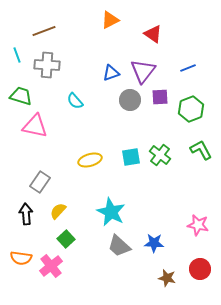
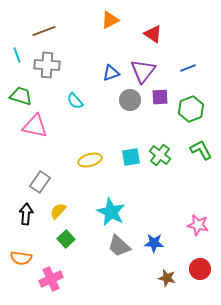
black arrow: rotated 10 degrees clockwise
pink cross: moved 13 px down; rotated 15 degrees clockwise
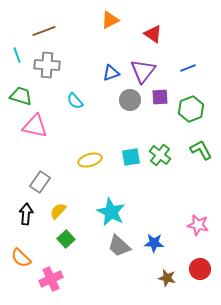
orange semicircle: rotated 35 degrees clockwise
